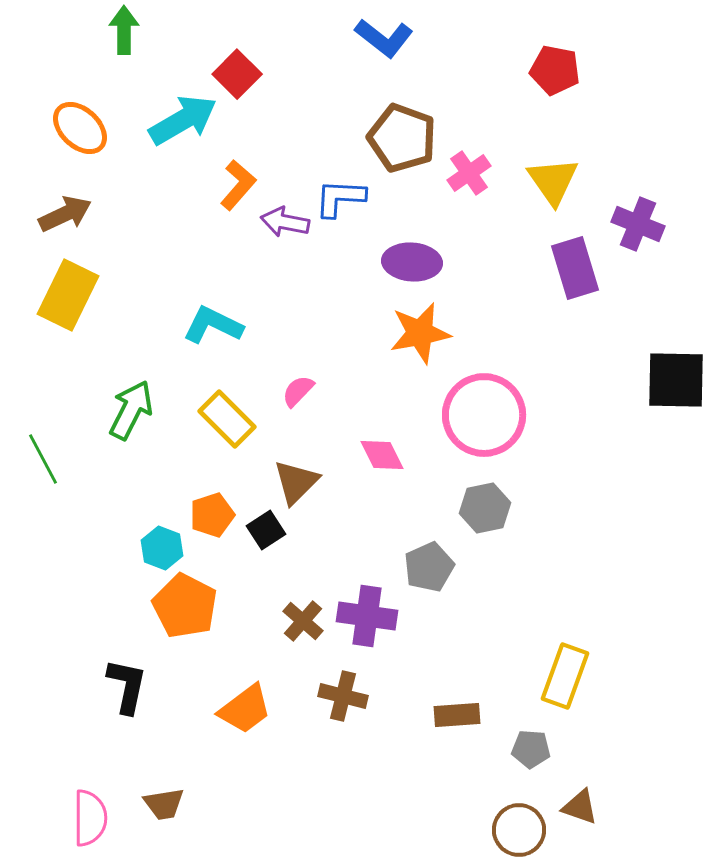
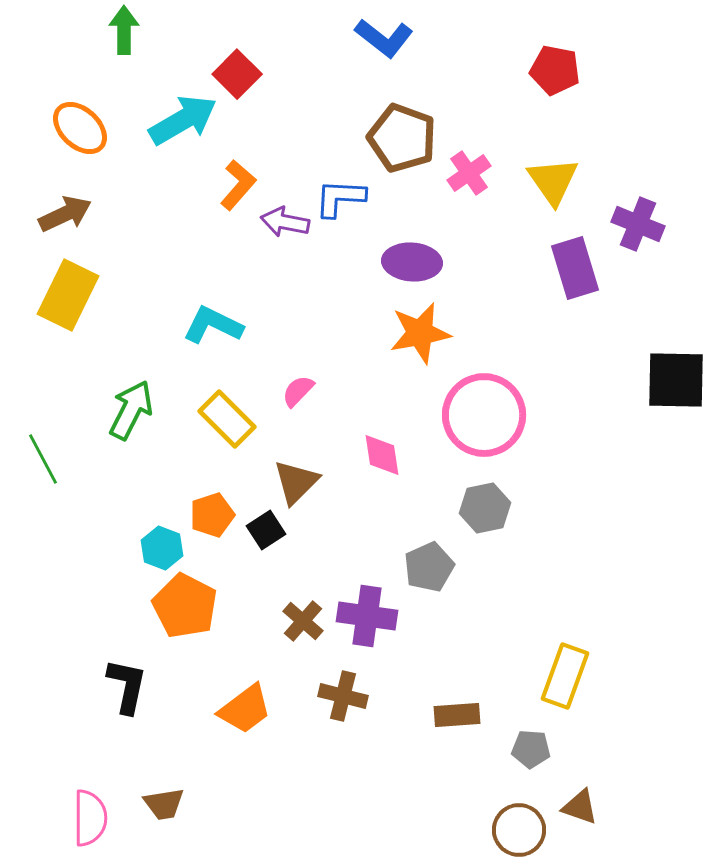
pink diamond at (382, 455): rotated 18 degrees clockwise
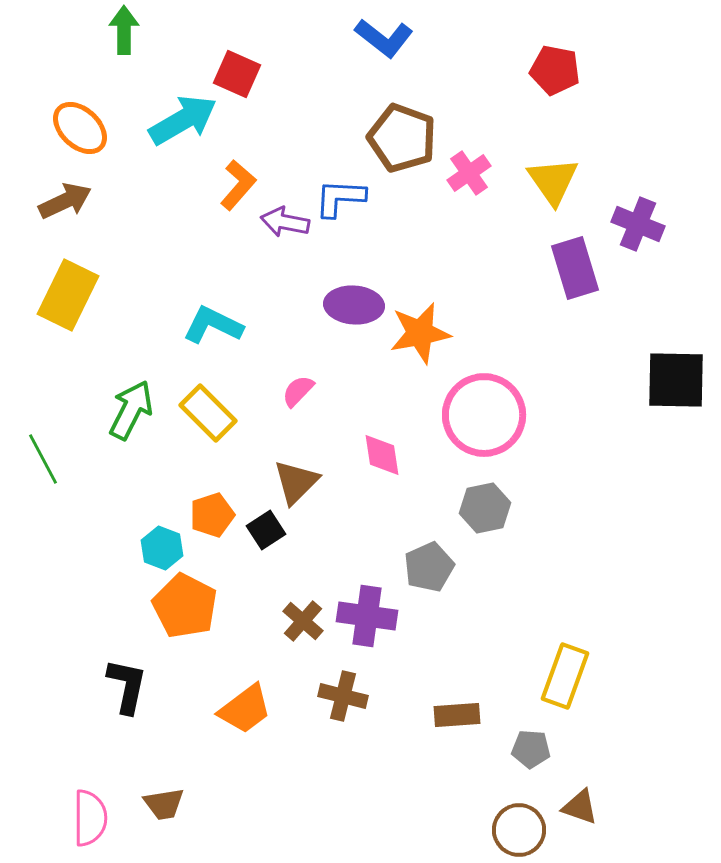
red square at (237, 74): rotated 21 degrees counterclockwise
brown arrow at (65, 214): moved 13 px up
purple ellipse at (412, 262): moved 58 px left, 43 px down
yellow rectangle at (227, 419): moved 19 px left, 6 px up
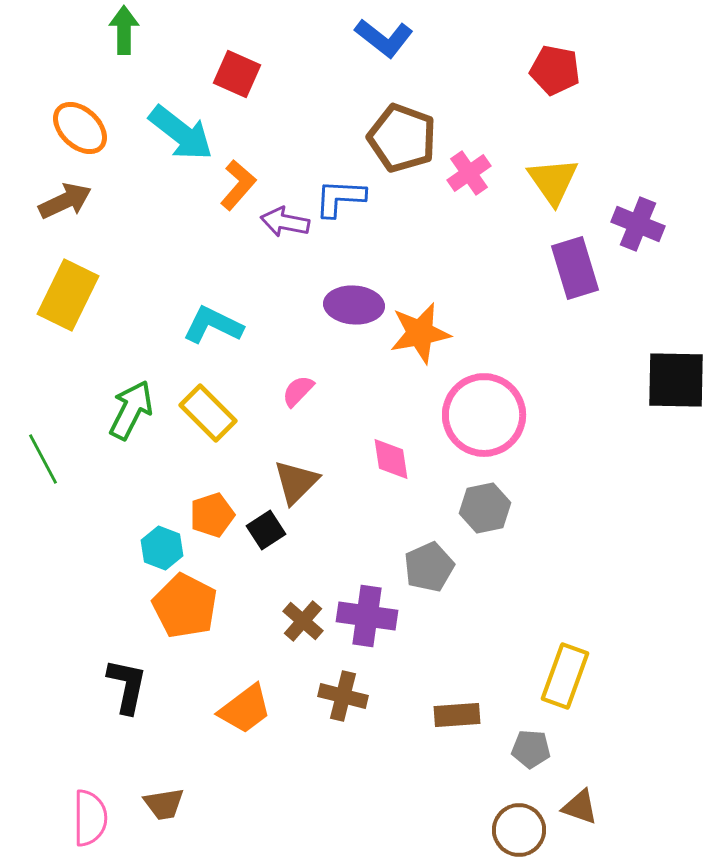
cyan arrow at (183, 120): moved 2 px left, 13 px down; rotated 68 degrees clockwise
pink diamond at (382, 455): moved 9 px right, 4 px down
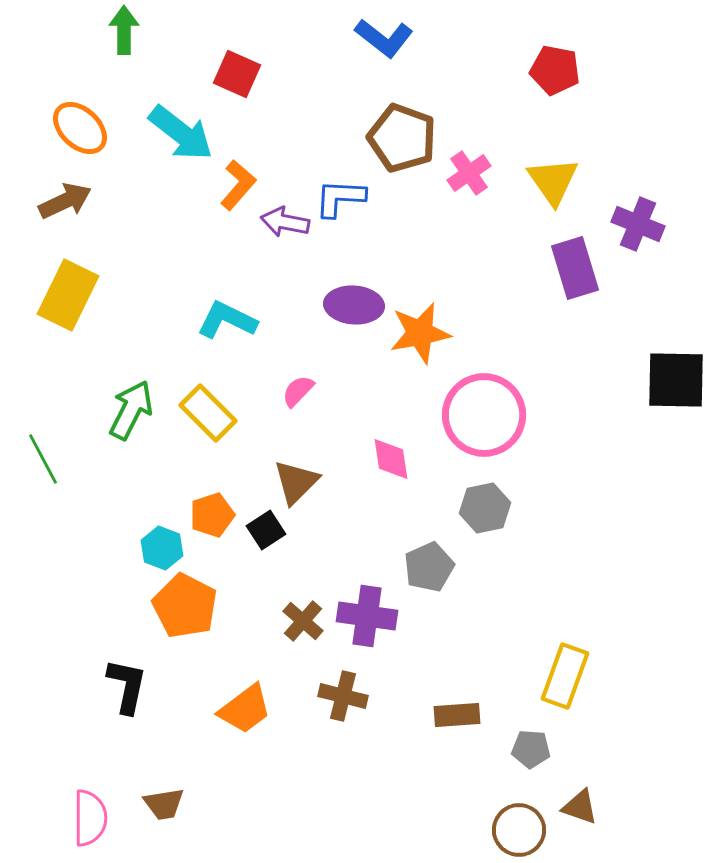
cyan L-shape at (213, 325): moved 14 px right, 5 px up
